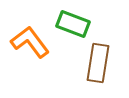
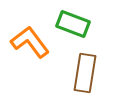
brown rectangle: moved 13 px left, 10 px down
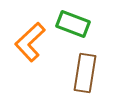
orange L-shape: rotated 96 degrees counterclockwise
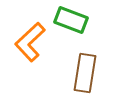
green rectangle: moved 2 px left, 4 px up
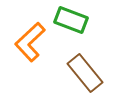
brown rectangle: rotated 48 degrees counterclockwise
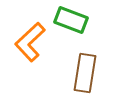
brown rectangle: rotated 48 degrees clockwise
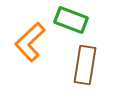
brown rectangle: moved 8 px up
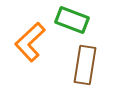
green rectangle: moved 1 px right
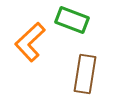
brown rectangle: moved 9 px down
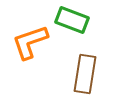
orange L-shape: rotated 24 degrees clockwise
